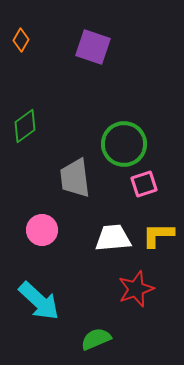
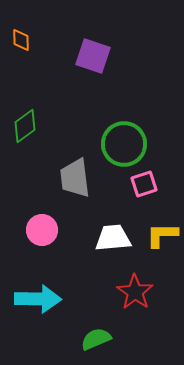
orange diamond: rotated 30 degrees counterclockwise
purple square: moved 9 px down
yellow L-shape: moved 4 px right
red star: moved 1 px left, 3 px down; rotated 18 degrees counterclockwise
cyan arrow: moved 1 px left, 2 px up; rotated 42 degrees counterclockwise
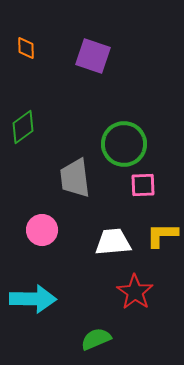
orange diamond: moved 5 px right, 8 px down
green diamond: moved 2 px left, 1 px down
pink square: moved 1 px left, 1 px down; rotated 16 degrees clockwise
white trapezoid: moved 4 px down
cyan arrow: moved 5 px left
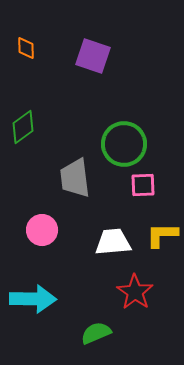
green semicircle: moved 6 px up
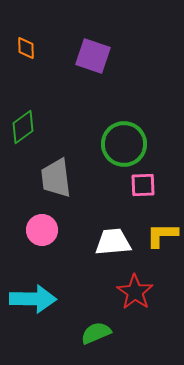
gray trapezoid: moved 19 px left
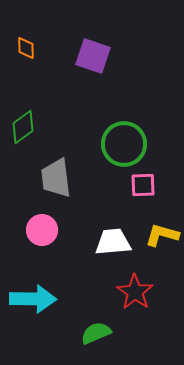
yellow L-shape: rotated 16 degrees clockwise
